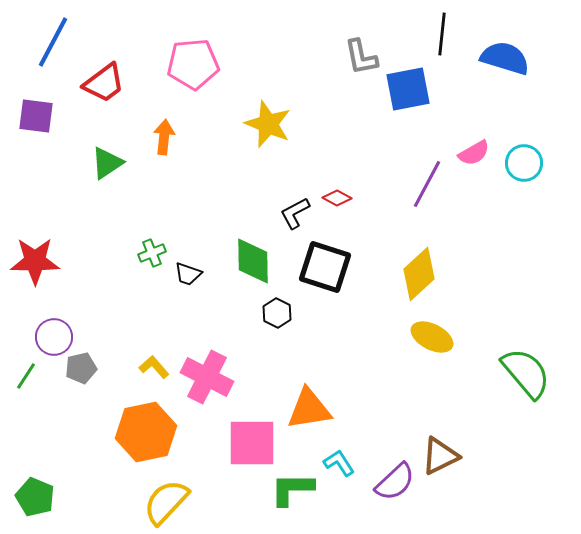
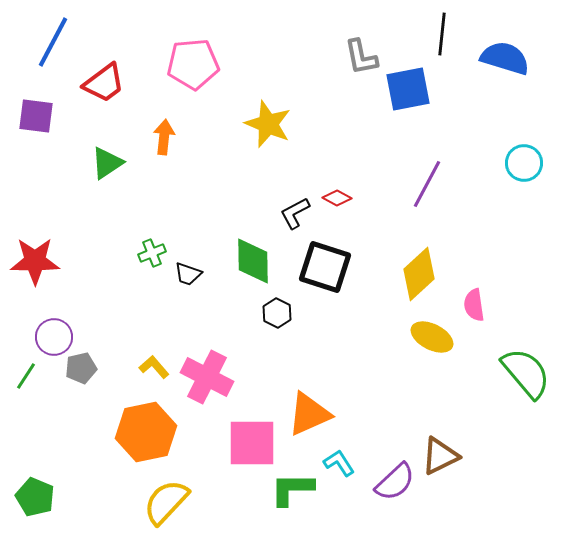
pink semicircle: moved 152 px down; rotated 112 degrees clockwise
orange triangle: moved 5 px down; rotated 15 degrees counterclockwise
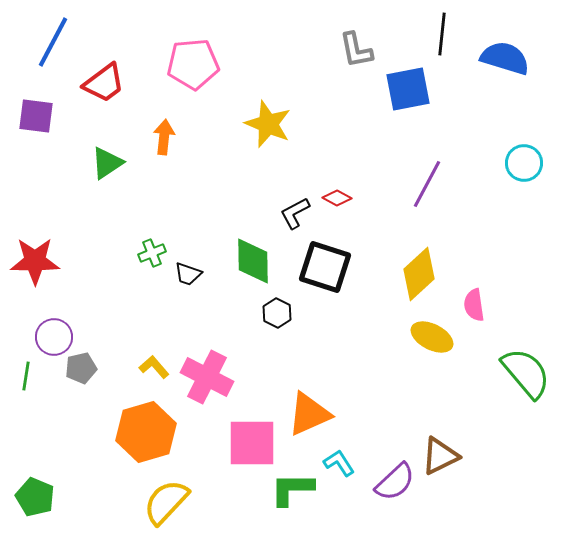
gray L-shape: moved 5 px left, 7 px up
green line: rotated 24 degrees counterclockwise
orange hexagon: rotated 4 degrees counterclockwise
